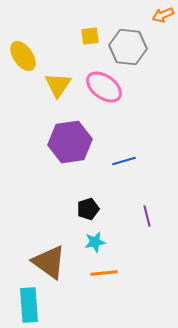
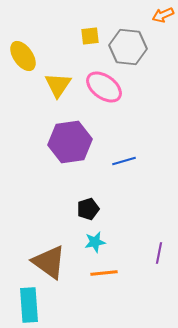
purple line: moved 12 px right, 37 px down; rotated 25 degrees clockwise
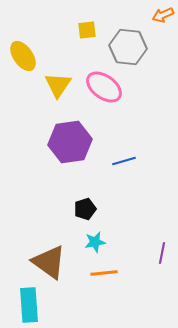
yellow square: moved 3 px left, 6 px up
black pentagon: moved 3 px left
purple line: moved 3 px right
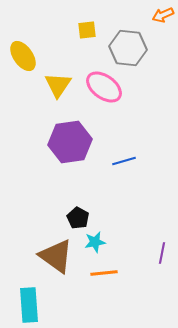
gray hexagon: moved 1 px down
black pentagon: moved 7 px left, 9 px down; rotated 25 degrees counterclockwise
brown triangle: moved 7 px right, 6 px up
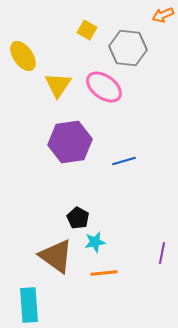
yellow square: rotated 36 degrees clockwise
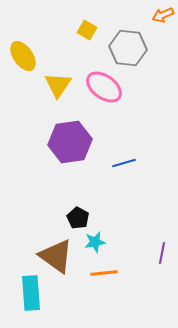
blue line: moved 2 px down
cyan rectangle: moved 2 px right, 12 px up
